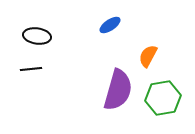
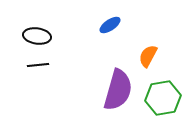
black line: moved 7 px right, 4 px up
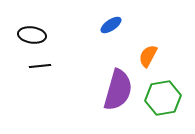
blue ellipse: moved 1 px right
black ellipse: moved 5 px left, 1 px up
black line: moved 2 px right, 1 px down
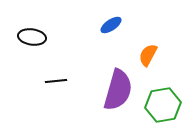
black ellipse: moved 2 px down
orange semicircle: moved 1 px up
black line: moved 16 px right, 15 px down
green hexagon: moved 7 px down
